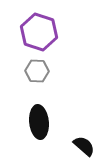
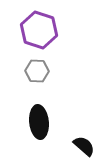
purple hexagon: moved 2 px up
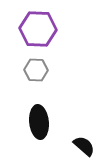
purple hexagon: moved 1 px left, 1 px up; rotated 15 degrees counterclockwise
gray hexagon: moved 1 px left, 1 px up
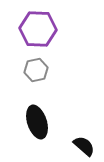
gray hexagon: rotated 15 degrees counterclockwise
black ellipse: moved 2 px left; rotated 12 degrees counterclockwise
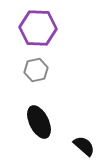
purple hexagon: moved 1 px up
black ellipse: moved 2 px right; rotated 8 degrees counterclockwise
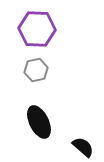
purple hexagon: moved 1 px left, 1 px down
black semicircle: moved 1 px left, 1 px down
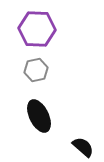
black ellipse: moved 6 px up
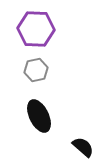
purple hexagon: moved 1 px left
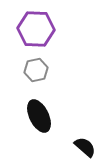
black semicircle: moved 2 px right
